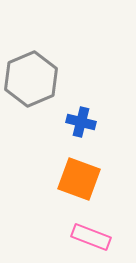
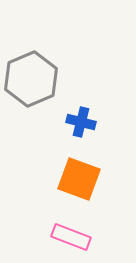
pink rectangle: moved 20 px left
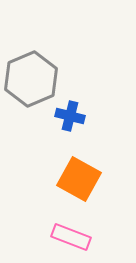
blue cross: moved 11 px left, 6 px up
orange square: rotated 9 degrees clockwise
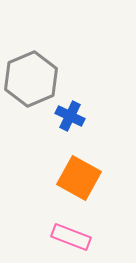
blue cross: rotated 12 degrees clockwise
orange square: moved 1 px up
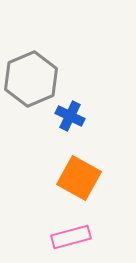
pink rectangle: rotated 36 degrees counterclockwise
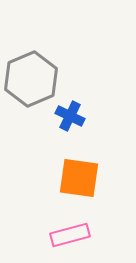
orange square: rotated 21 degrees counterclockwise
pink rectangle: moved 1 px left, 2 px up
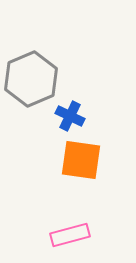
orange square: moved 2 px right, 18 px up
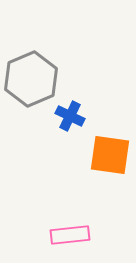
orange square: moved 29 px right, 5 px up
pink rectangle: rotated 9 degrees clockwise
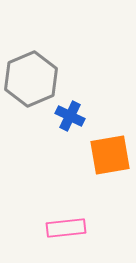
orange square: rotated 18 degrees counterclockwise
pink rectangle: moved 4 px left, 7 px up
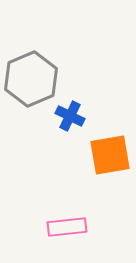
pink rectangle: moved 1 px right, 1 px up
